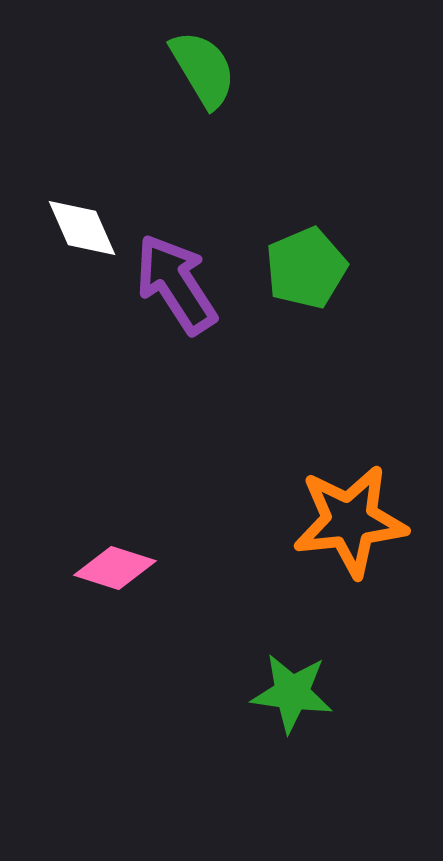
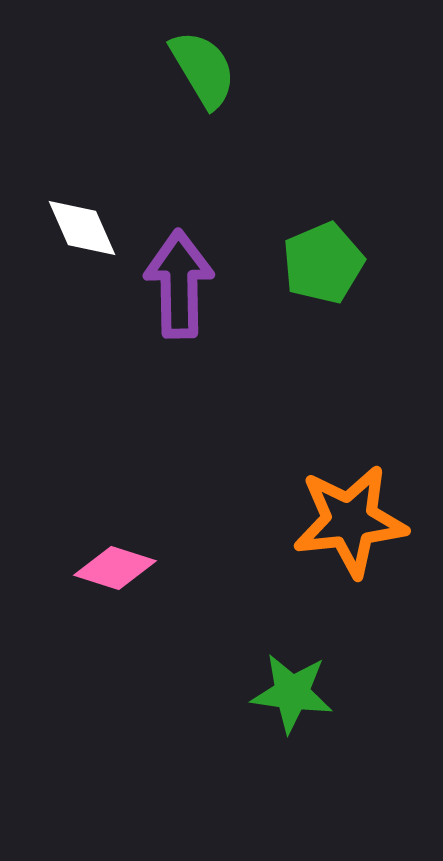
green pentagon: moved 17 px right, 5 px up
purple arrow: moved 3 px right; rotated 32 degrees clockwise
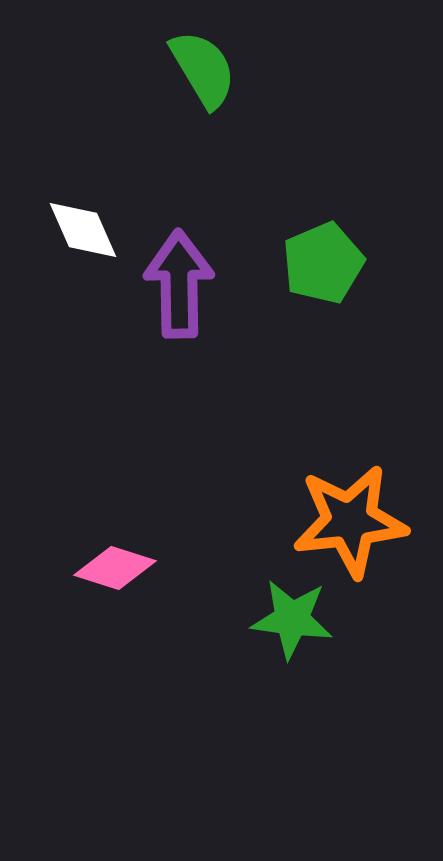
white diamond: moved 1 px right, 2 px down
green star: moved 74 px up
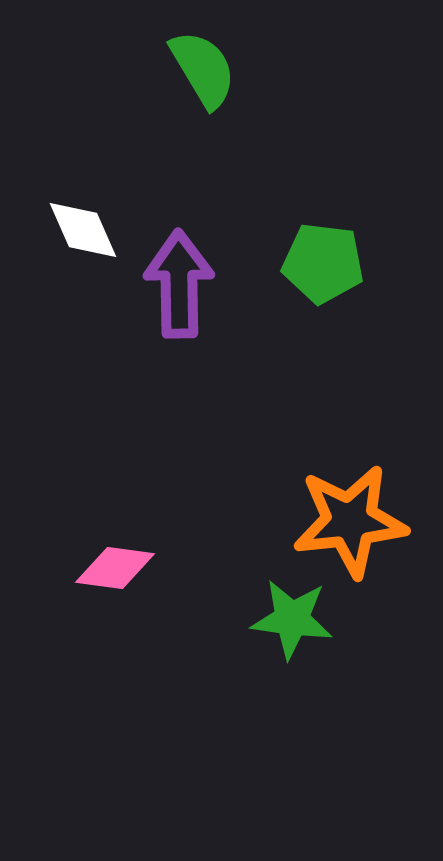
green pentagon: rotated 30 degrees clockwise
pink diamond: rotated 10 degrees counterclockwise
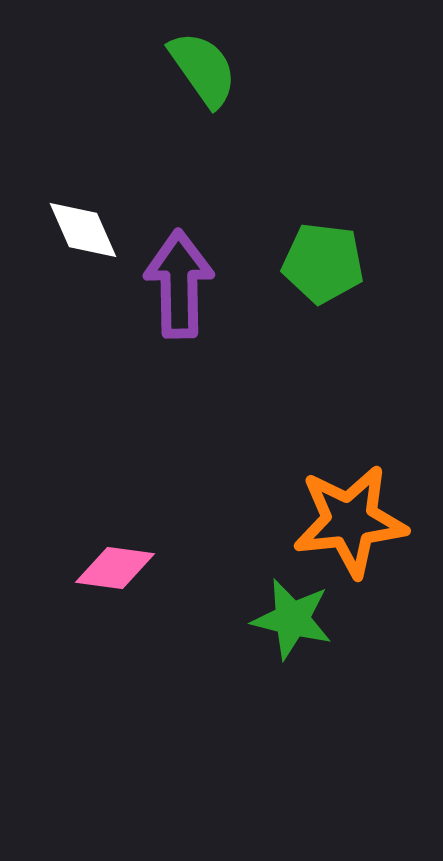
green semicircle: rotated 4 degrees counterclockwise
green star: rotated 6 degrees clockwise
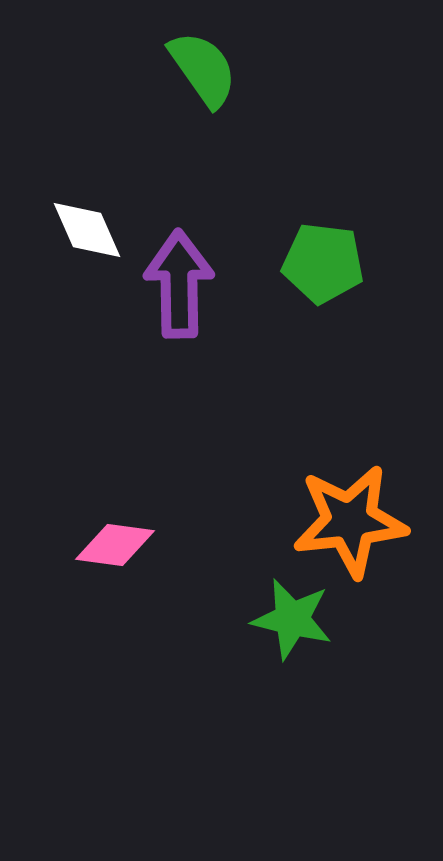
white diamond: moved 4 px right
pink diamond: moved 23 px up
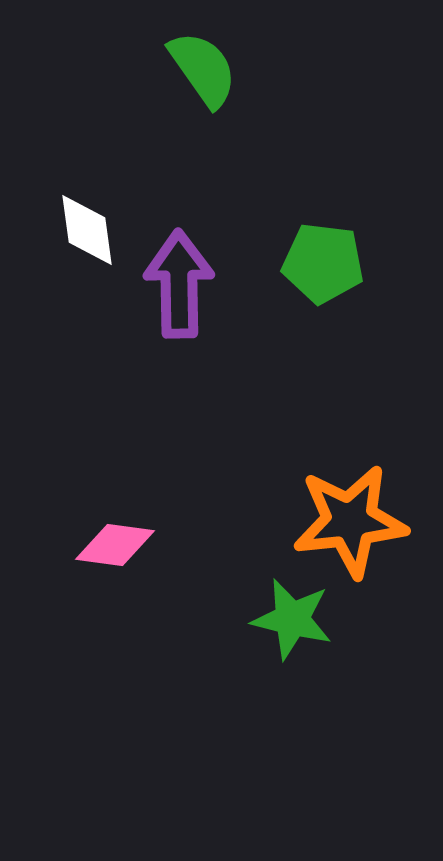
white diamond: rotated 16 degrees clockwise
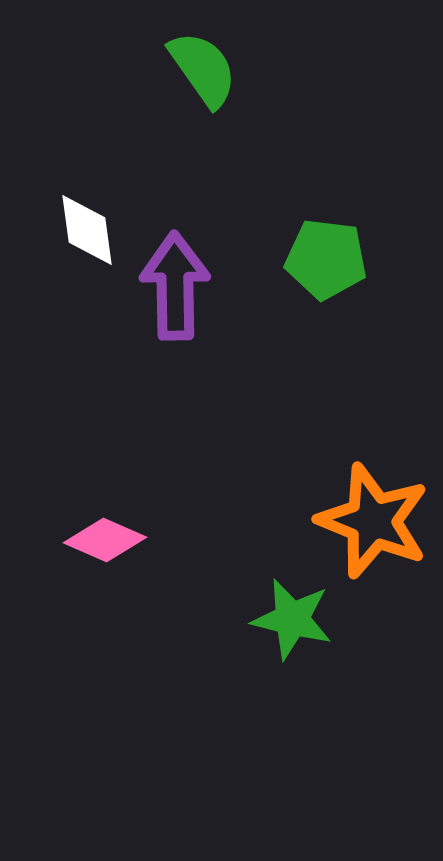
green pentagon: moved 3 px right, 4 px up
purple arrow: moved 4 px left, 2 px down
orange star: moved 23 px right; rotated 28 degrees clockwise
pink diamond: moved 10 px left, 5 px up; rotated 16 degrees clockwise
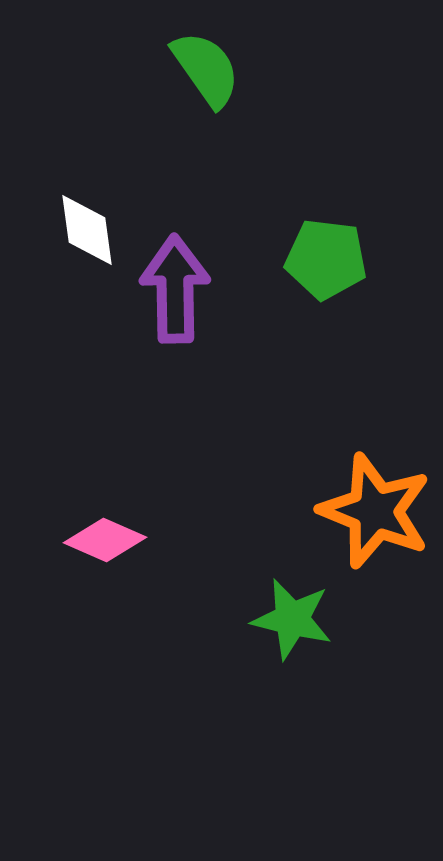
green semicircle: moved 3 px right
purple arrow: moved 3 px down
orange star: moved 2 px right, 10 px up
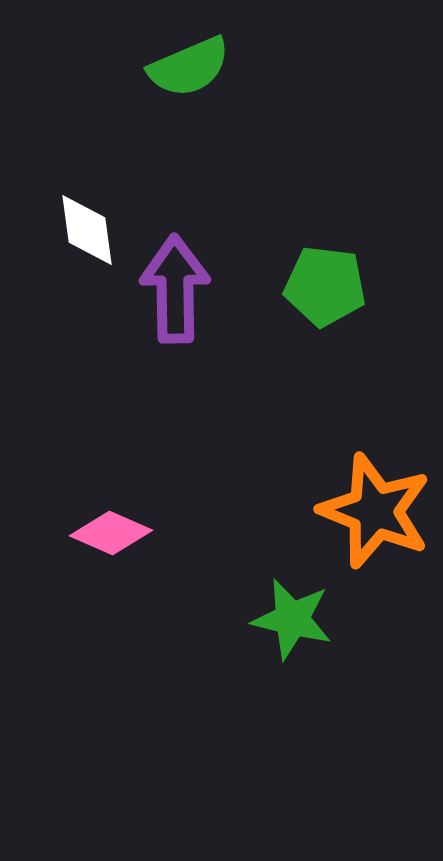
green semicircle: moved 17 px left, 2 px up; rotated 102 degrees clockwise
green pentagon: moved 1 px left, 27 px down
pink diamond: moved 6 px right, 7 px up
